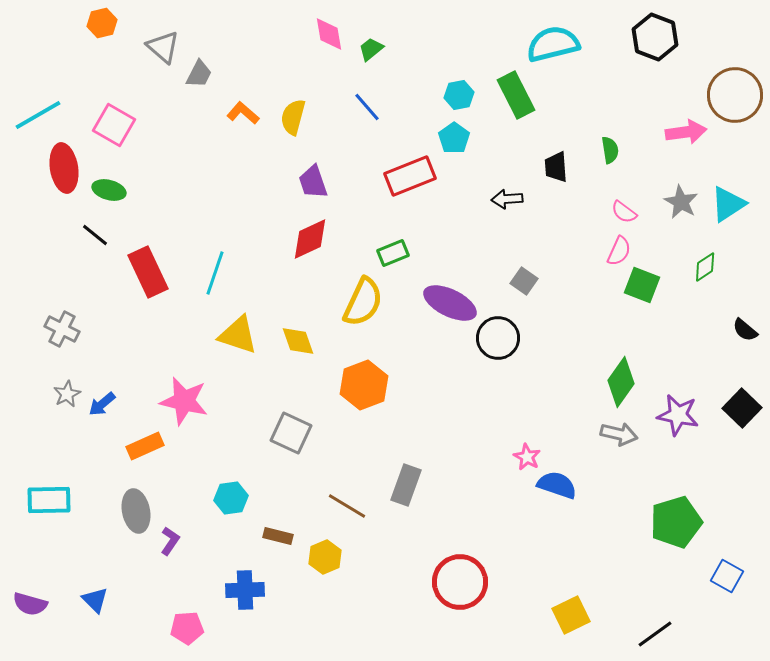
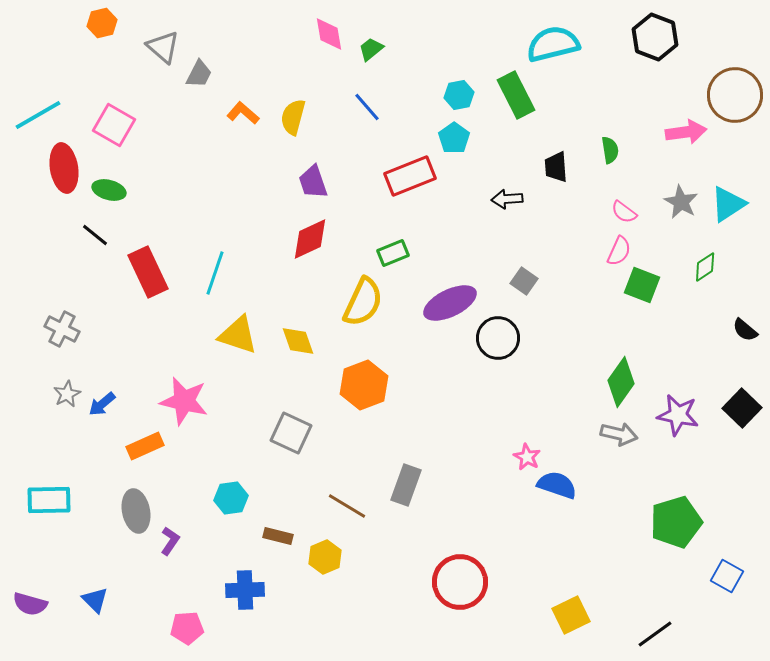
purple ellipse at (450, 303): rotated 52 degrees counterclockwise
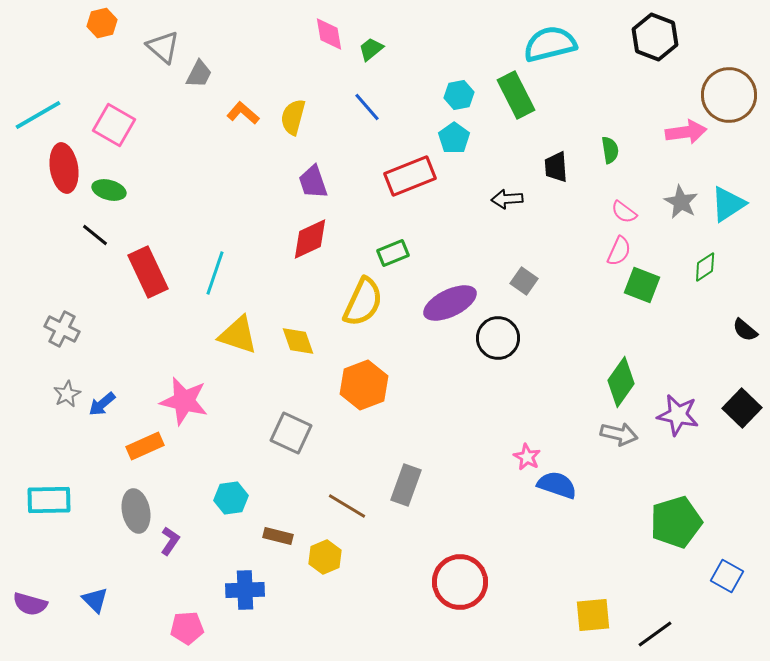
cyan semicircle at (553, 44): moved 3 px left
brown circle at (735, 95): moved 6 px left
yellow square at (571, 615): moved 22 px right; rotated 21 degrees clockwise
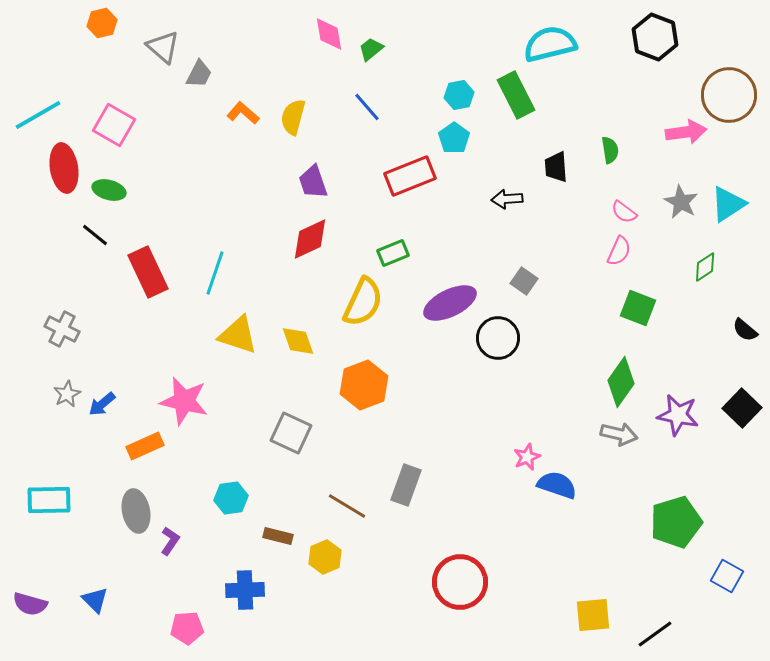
green square at (642, 285): moved 4 px left, 23 px down
pink star at (527, 457): rotated 20 degrees clockwise
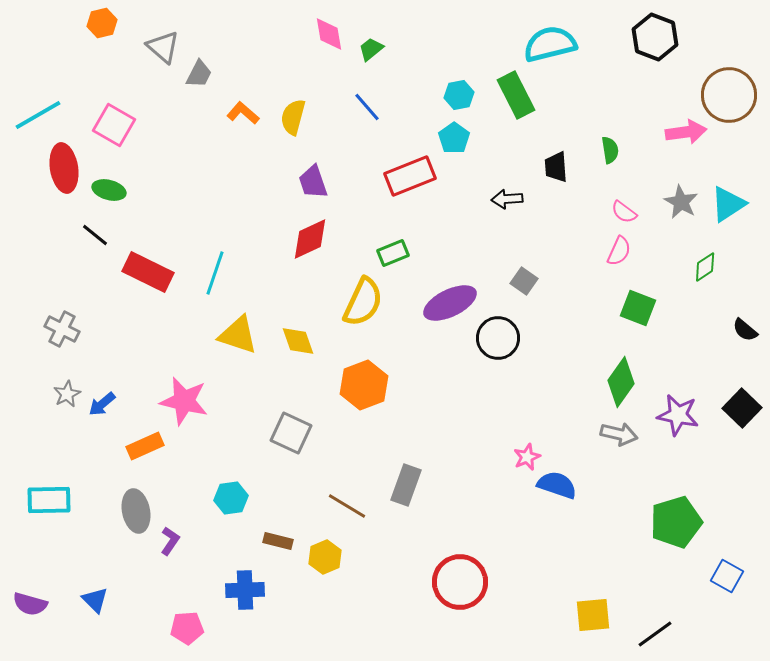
red rectangle at (148, 272): rotated 39 degrees counterclockwise
brown rectangle at (278, 536): moved 5 px down
